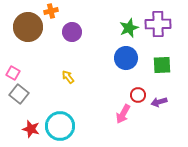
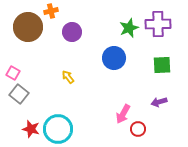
blue circle: moved 12 px left
red circle: moved 34 px down
cyan circle: moved 2 px left, 3 px down
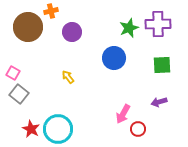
red star: rotated 12 degrees clockwise
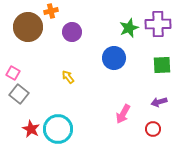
red circle: moved 15 px right
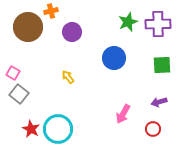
green star: moved 1 px left, 6 px up
